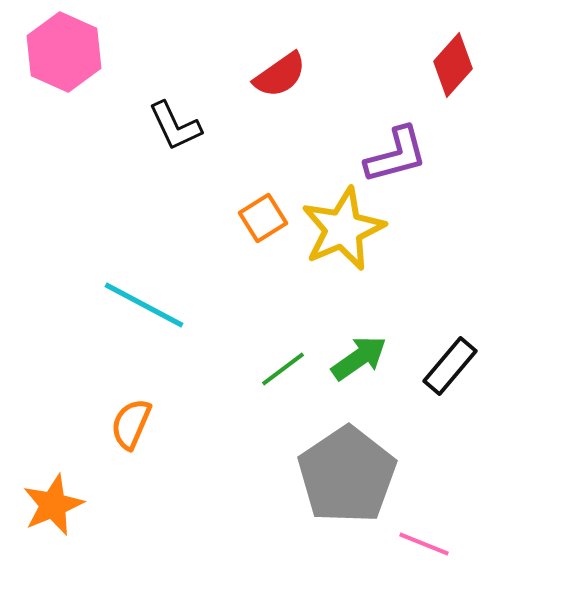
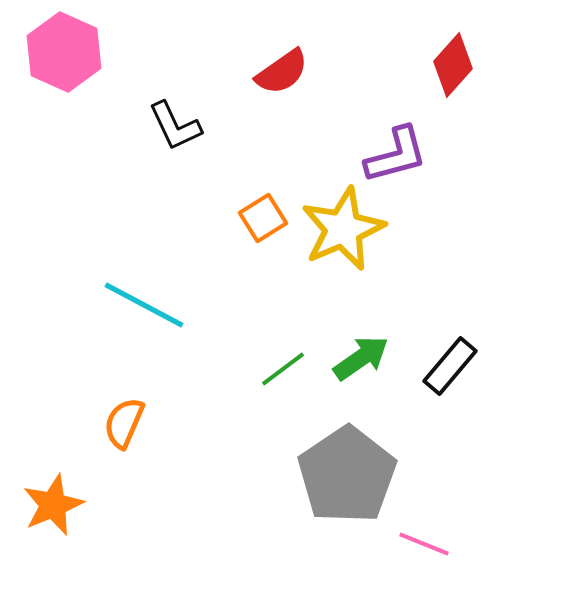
red semicircle: moved 2 px right, 3 px up
green arrow: moved 2 px right
orange semicircle: moved 7 px left, 1 px up
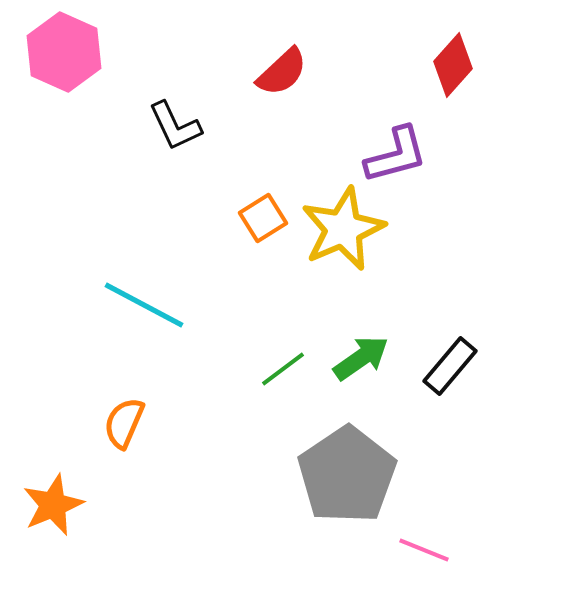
red semicircle: rotated 8 degrees counterclockwise
pink line: moved 6 px down
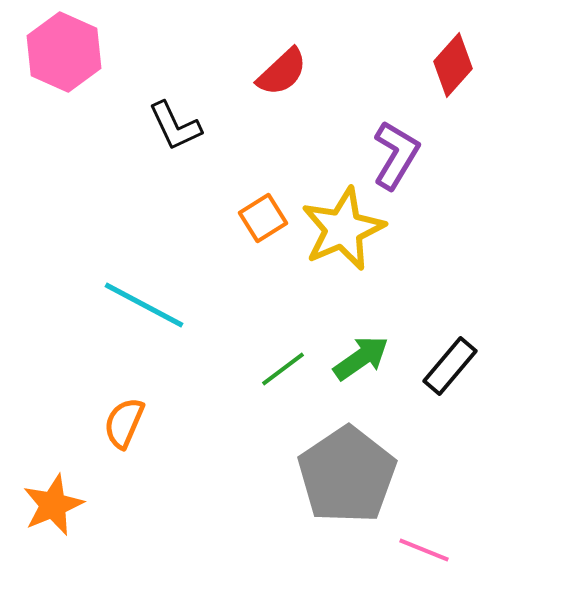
purple L-shape: rotated 44 degrees counterclockwise
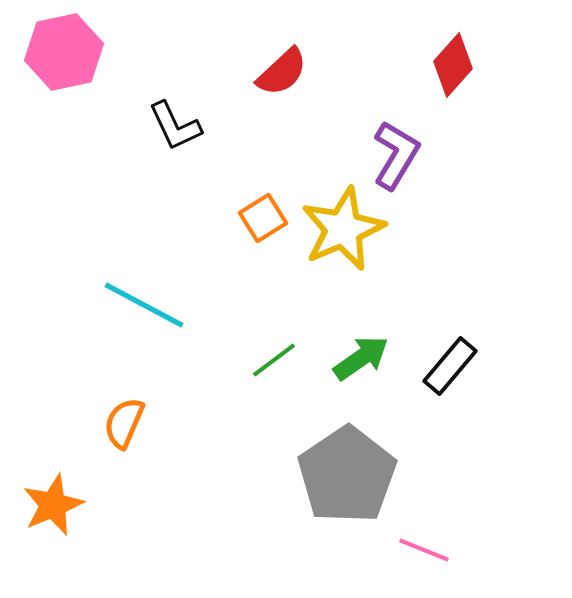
pink hexagon: rotated 24 degrees clockwise
green line: moved 9 px left, 9 px up
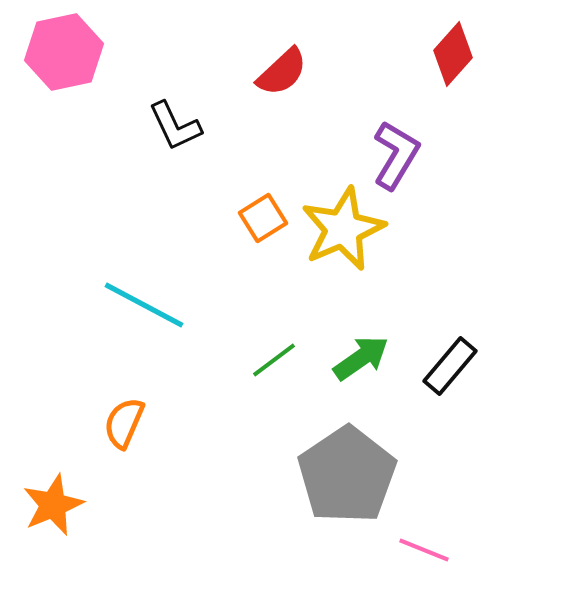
red diamond: moved 11 px up
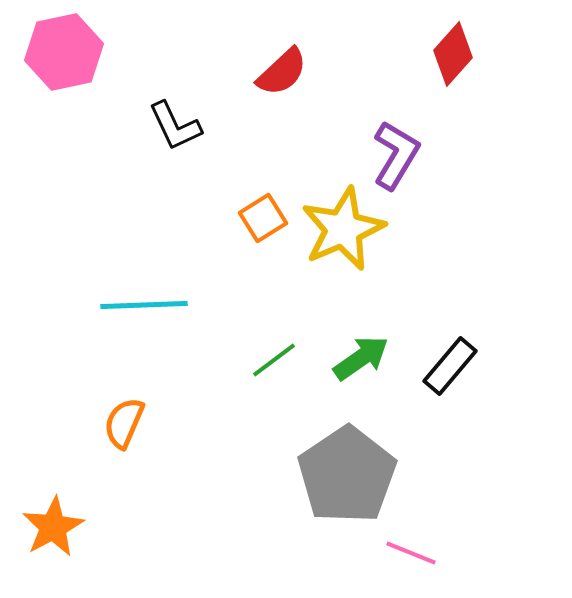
cyan line: rotated 30 degrees counterclockwise
orange star: moved 22 px down; rotated 6 degrees counterclockwise
pink line: moved 13 px left, 3 px down
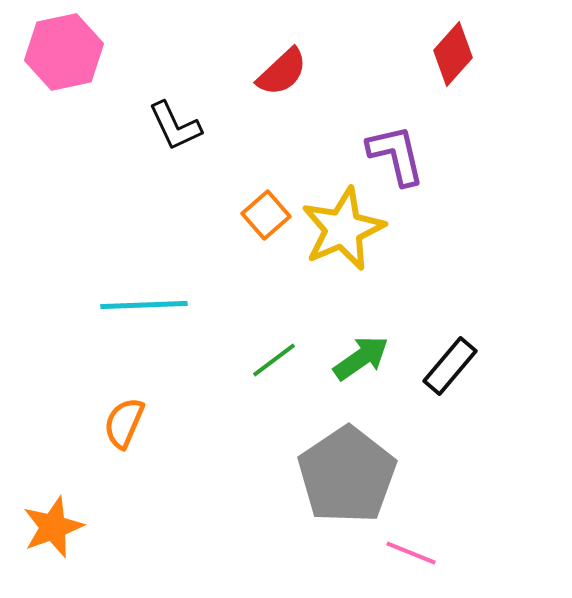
purple L-shape: rotated 44 degrees counterclockwise
orange square: moved 3 px right, 3 px up; rotated 9 degrees counterclockwise
orange star: rotated 8 degrees clockwise
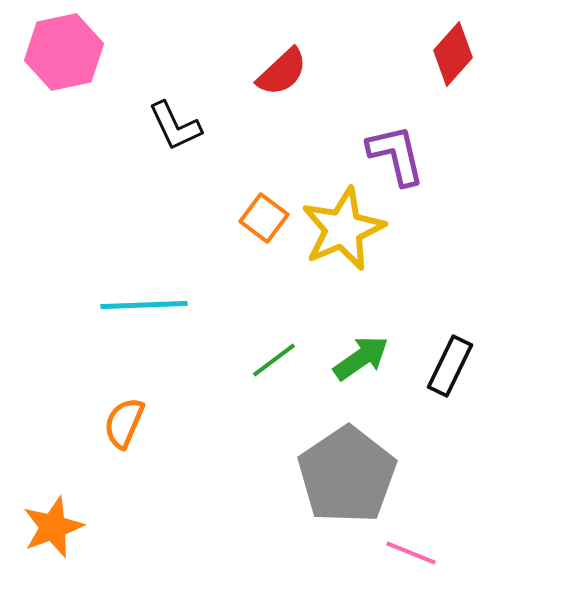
orange square: moved 2 px left, 3 px down; rotated 12 degrees counterclockwise
black rectangle: rotated 14 degrees counterclockwise
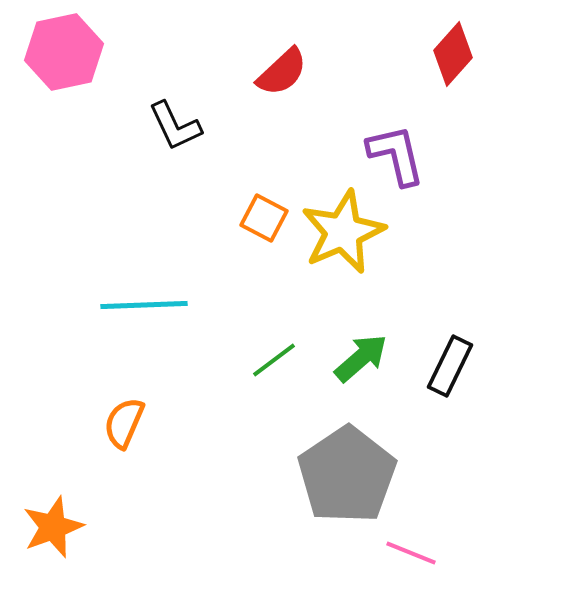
orange square: rotated 9 degrees counterclockwise
yellow star: moved 3 px down
green arrow: rotated 6 degrees counterclockwise
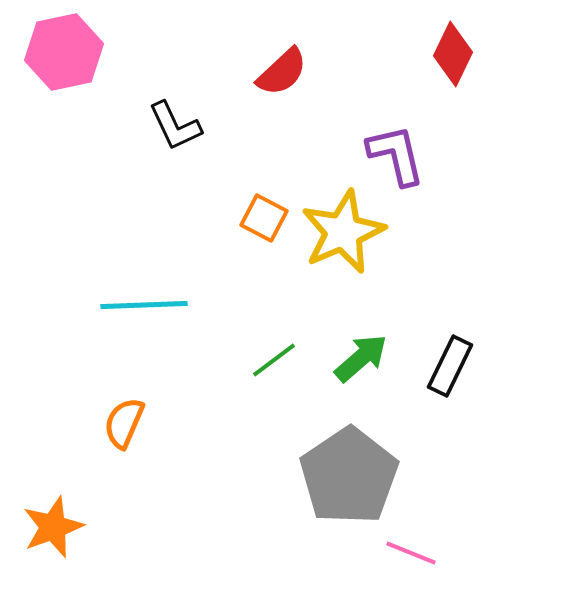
red diamond: rotated 16 degrees counterclockwise
gray pentagon: moved 2 px right, 1 px down
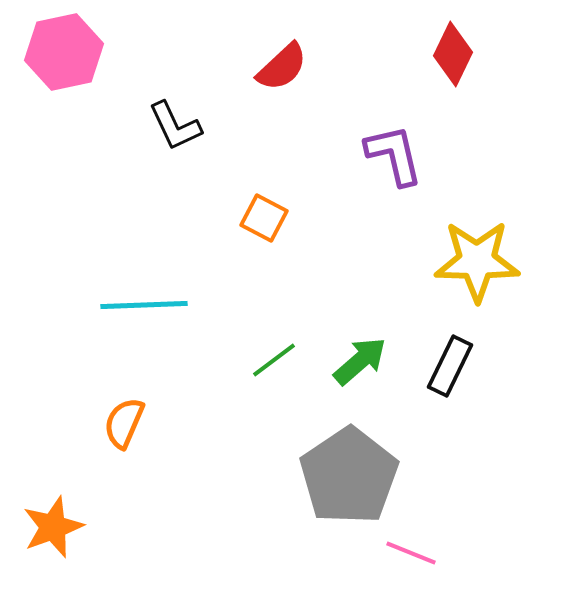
red semicircle: moved 5 px up
purple L-shape: moved 2 px left
yellow star: moved 134 px right, 29 px down; rotated 24 degrees clockwise
green arrow: moved 1 px left, 3 px down
